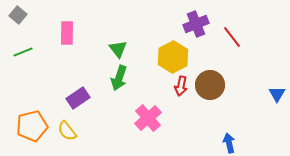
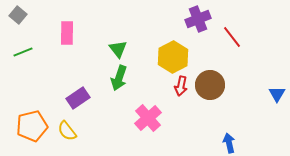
purple cross: moved 2 px right, 5 px up
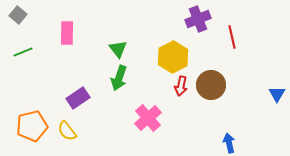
red line: rotated 25 degrees clockwise
brown circle: moved 1 px right
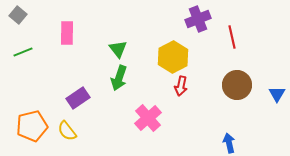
brown circle: moved 26 px right
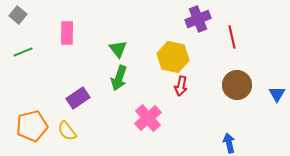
yellow hexagon: rotated 20 degrees counterclockwise
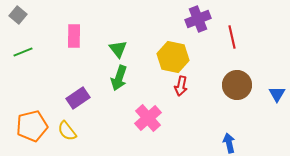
pink rectangle: moved 7 px right, 3 px down
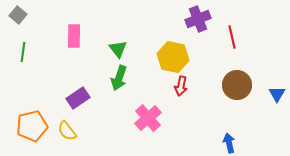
green line: rotated 60 degrees counterclockwise
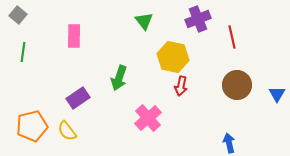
green triangle: moved 26 px right, 28 px up
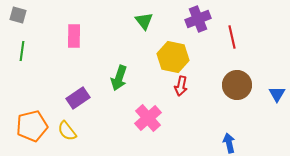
gray square: rotated 24 degrees counterclockwise
green line: moved 1 px left, 1 px up
